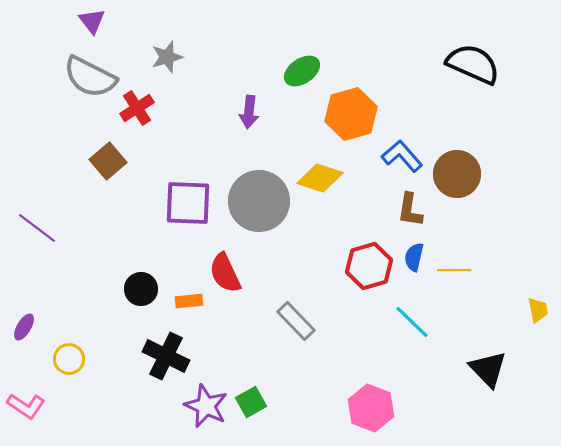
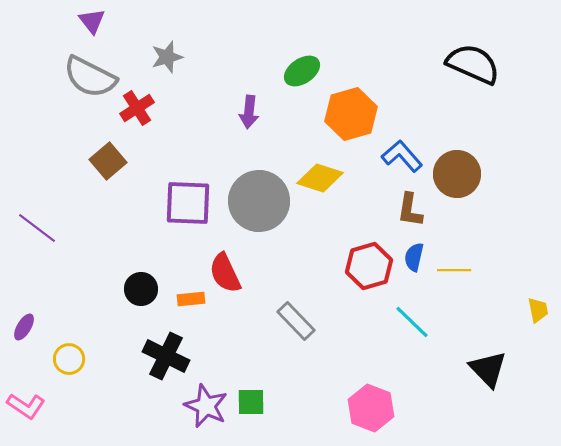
orange rectangle: moved 2 px right, 2 px up
green square: rotated 28 degrees clockwise
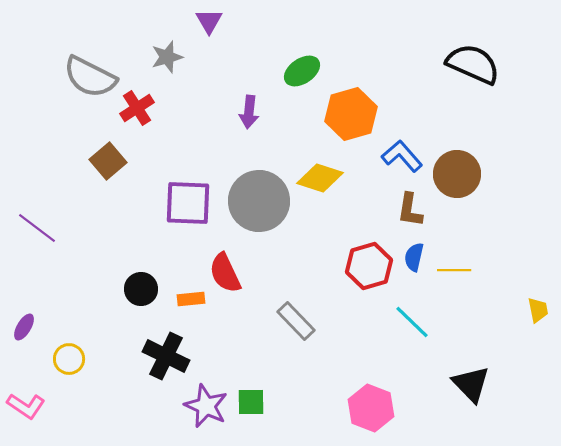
purple triangle: moved 117 px right; rotated 8 degrees clockwise
black triangle: moved 17 px left, 15 px down
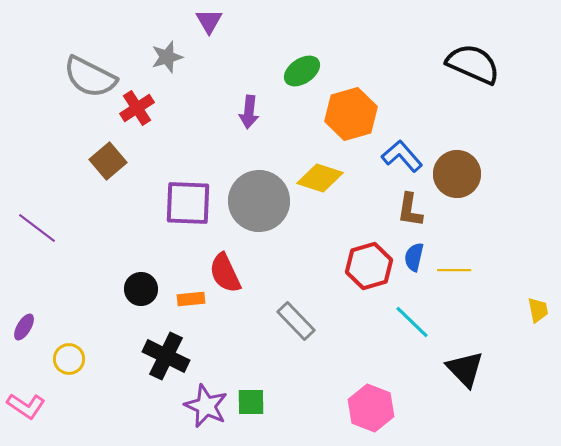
black triangle: moved 6 px left, 15 px up
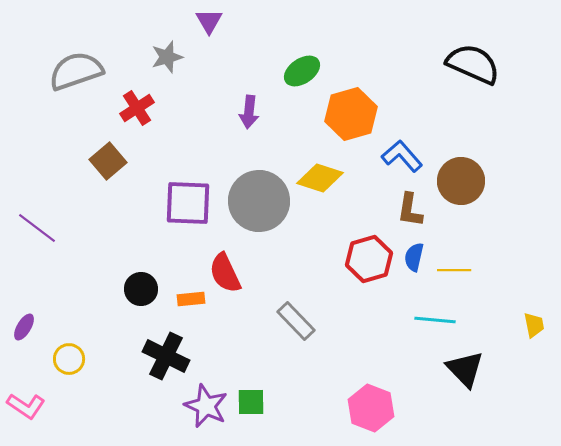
gray semicircle: moved 14 px left, 6 px up; rotated 134 degrees clockwise
brown circle: moved 4 px right, 7 px down
red hexagon: moved 7 px up
yellow trapezoid: moved 4 px left, 15 px down
cyan line: moved 23 px right, 2 px up; rotated 39 degrees counterclockwise
